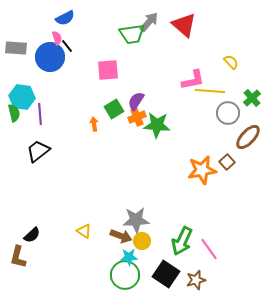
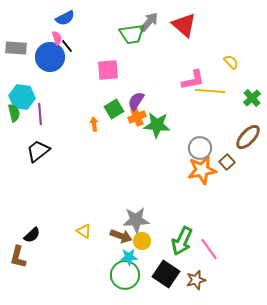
gray circle: moved 28 px left, 35 px down
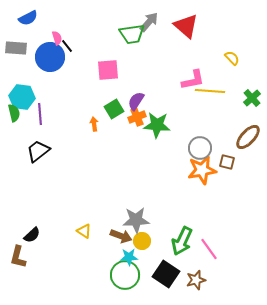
blue semicircle: moved 37 px left
red triangle: moved 2 px right, 1 px down
yellow semicircle: moved 1 px right, 4 px up
brown square: rotated 35 degrees counterclockwise
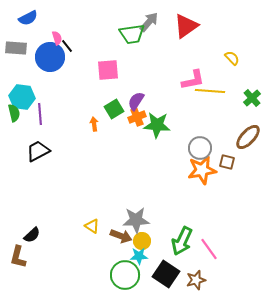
red triangle: rotated 44 degrees clockwise
black trapezoid: rotated 10 degrees clockwise
yellow triangle: moved 8 px right, 5 px up
cyan star: moved 10 px right, 1 px up
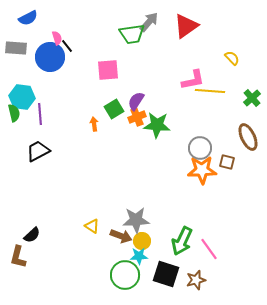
brown ellipse: rotated 68 degrees counterclockwise
orange star: rotated 8 degrees clockwise
black square: rotated 16 degrees counterclockwise
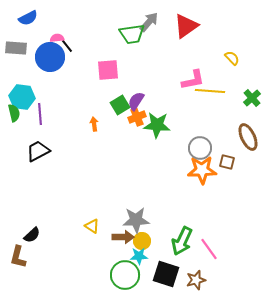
pink semicircle: rotated 80 degrees counterclockwise
green square: moved 6 px right, 4 px up
brown arrow: moved 2 px right, 1 px down; rotated 20 degrees counterclockwise
